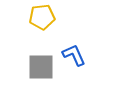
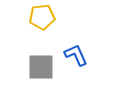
blue L-shape: moved 2 px right
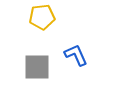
gray square: moved 4 px left
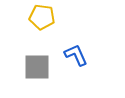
yellow pentagon: rotated 15 degrees clockwise
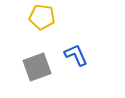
gray square: rotated 20 degrees counterclockwise
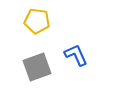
yellow pentagon: moved 5 px left, 4 px down
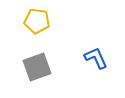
blue L-shape: moved 20 px right, 3 px down
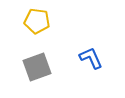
blue L-shape: moved 5 px left
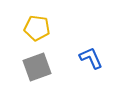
yellow pentagon: moved 7 px down
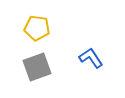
blue L-shape: rotated 10 degrees counterclockwise
